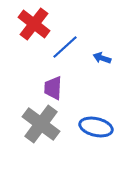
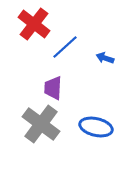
blue arrow: moved 3 px right
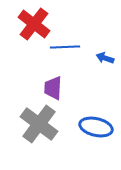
blue line: rotated 40 degrees clockwise
gray cross: moved 2 px left
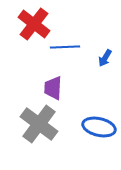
blue arrow: rotated 78 degrees counterclockwise
blue ellipse: moved 3 px right
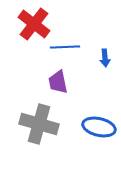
blue arrow: rotated 36 degrees counterclockwise
purple trapezoid: moved 5 px right, 6 px up; rotated 15 degrees counterclockwise
gray cross: rotated 21 degrees counterclockwise
